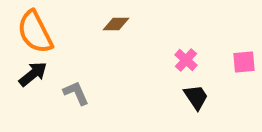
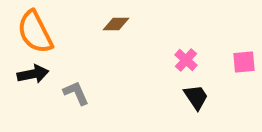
black arrow: rotated 28 degrees clockwise
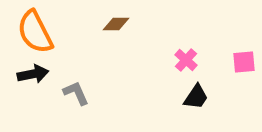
black trapezoid: rotated 68 degrees clockwise
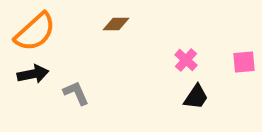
orange semicircle: rotated 105 degrees counterclockwise
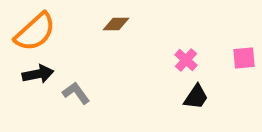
pink square: moved 4 px up
black arrow: moved 5 px right
gray L-shape: rotated 12 degrees counterclockwise
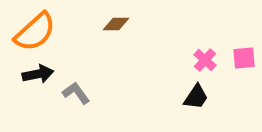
pink cross: moved 19 px right
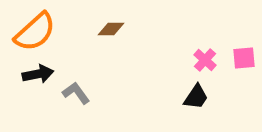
brown diamond: moved 5 px left, 5 px down
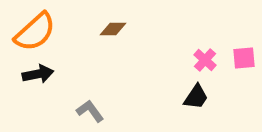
brown diamond: moved 2 px right
gray L-shape: moved 14 px right, 18 px down
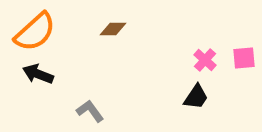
black arrow: rotated 148 degrees counterclockwise
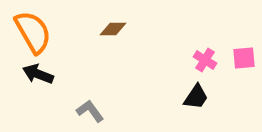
orange semicircle: moved 2 px left; rotated 78 degrees counterclockwise
pink cross: rotated 10 degrees counterclockwise
